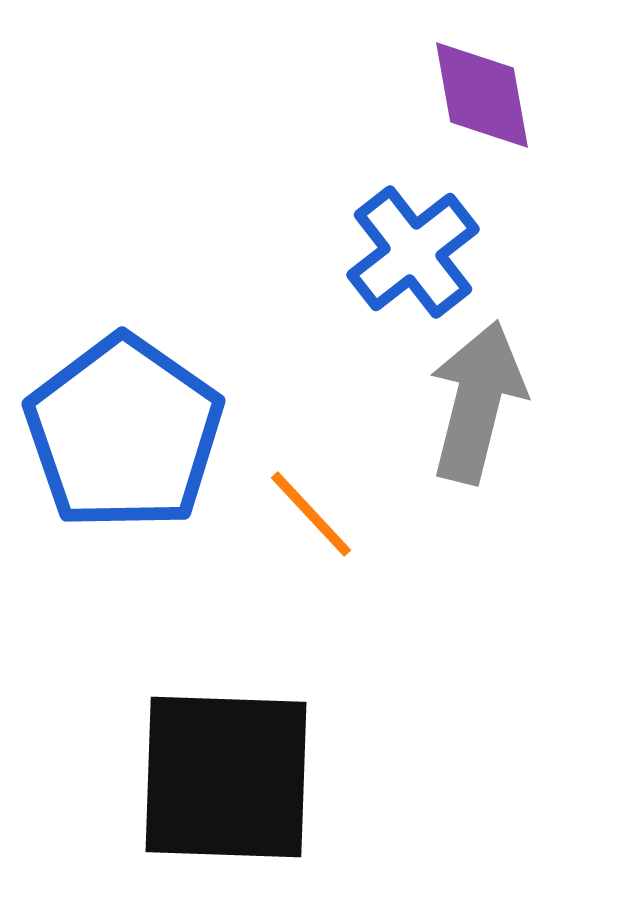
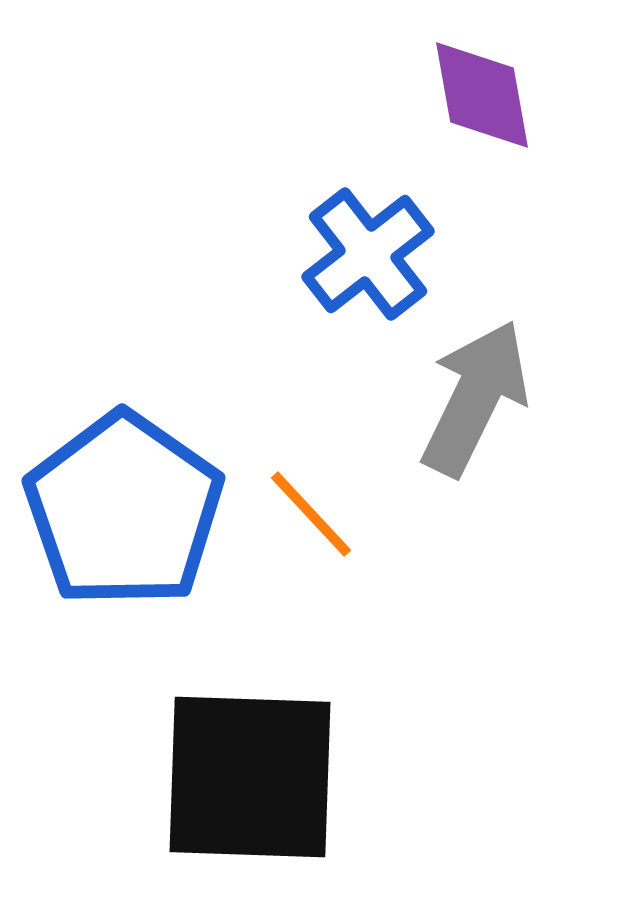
blue cross: moved 45 px left, 2 px down
gray arrow: moved 2 px left, 4 px up; rotated 12 degrees clockwise
blue pentagon: moved 77 px down
black square: moved 24 px right
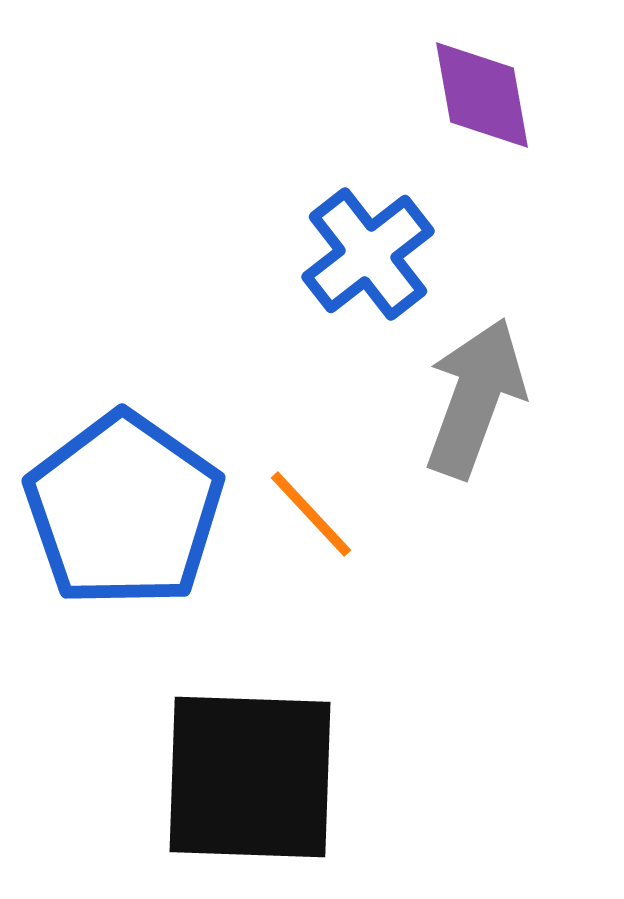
gray arrow: rotated 6 degrees counterclockwise
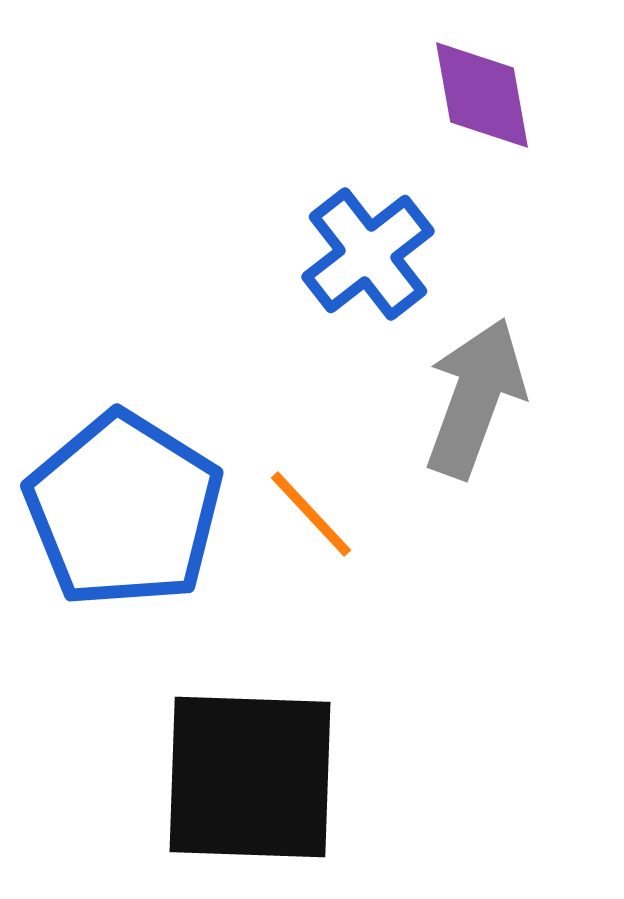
blue pentagon: rotated 3 degrees counterclockwise
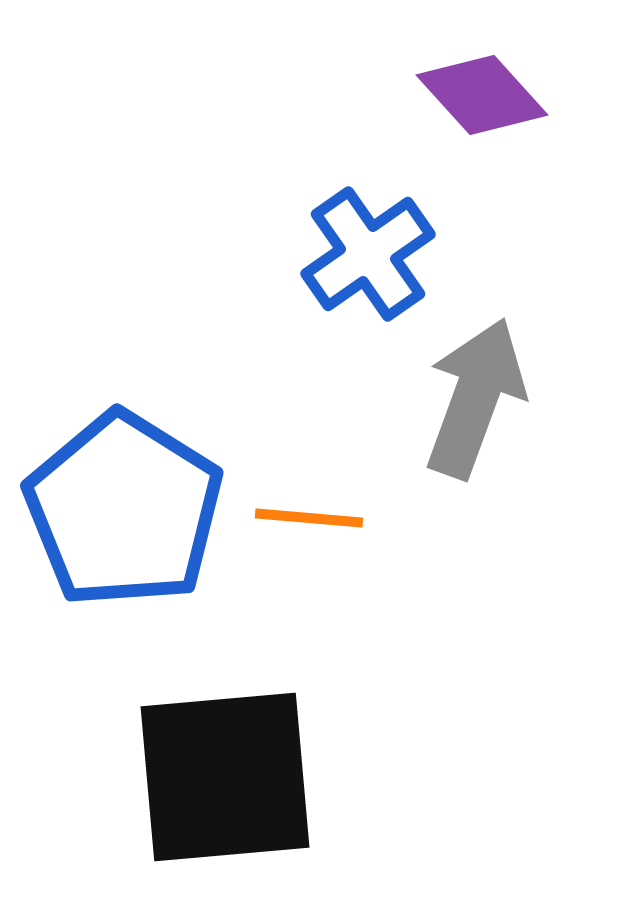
purple diamond: rotated 32 degrees counterclockwise
blue cross: rotated 3 degrees clockwise
orange line: moved 2 px left, 4 px down; rotated 42 degrees counterclockwise
black square: moved 25 px left; rotated 7 degrees counterclockwise
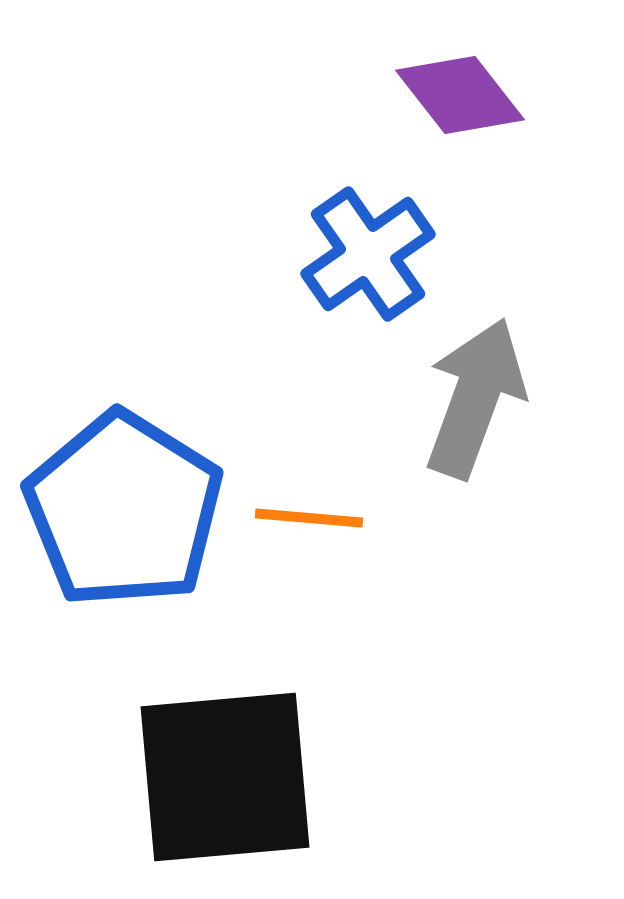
purple diamond: moved 22 px left; rotated 4 degrees clockwise
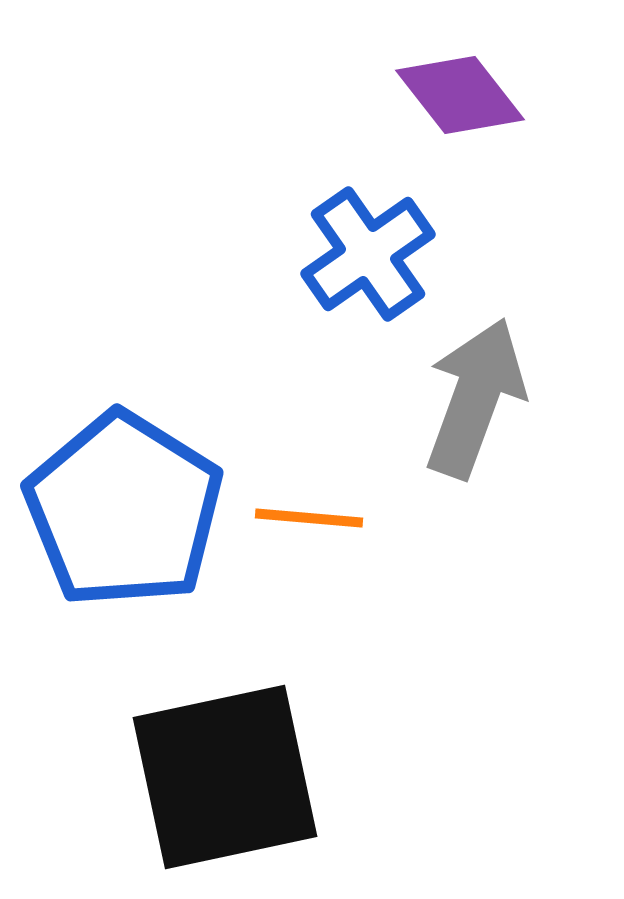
black square: rotated 7 degrees counterclockwise
